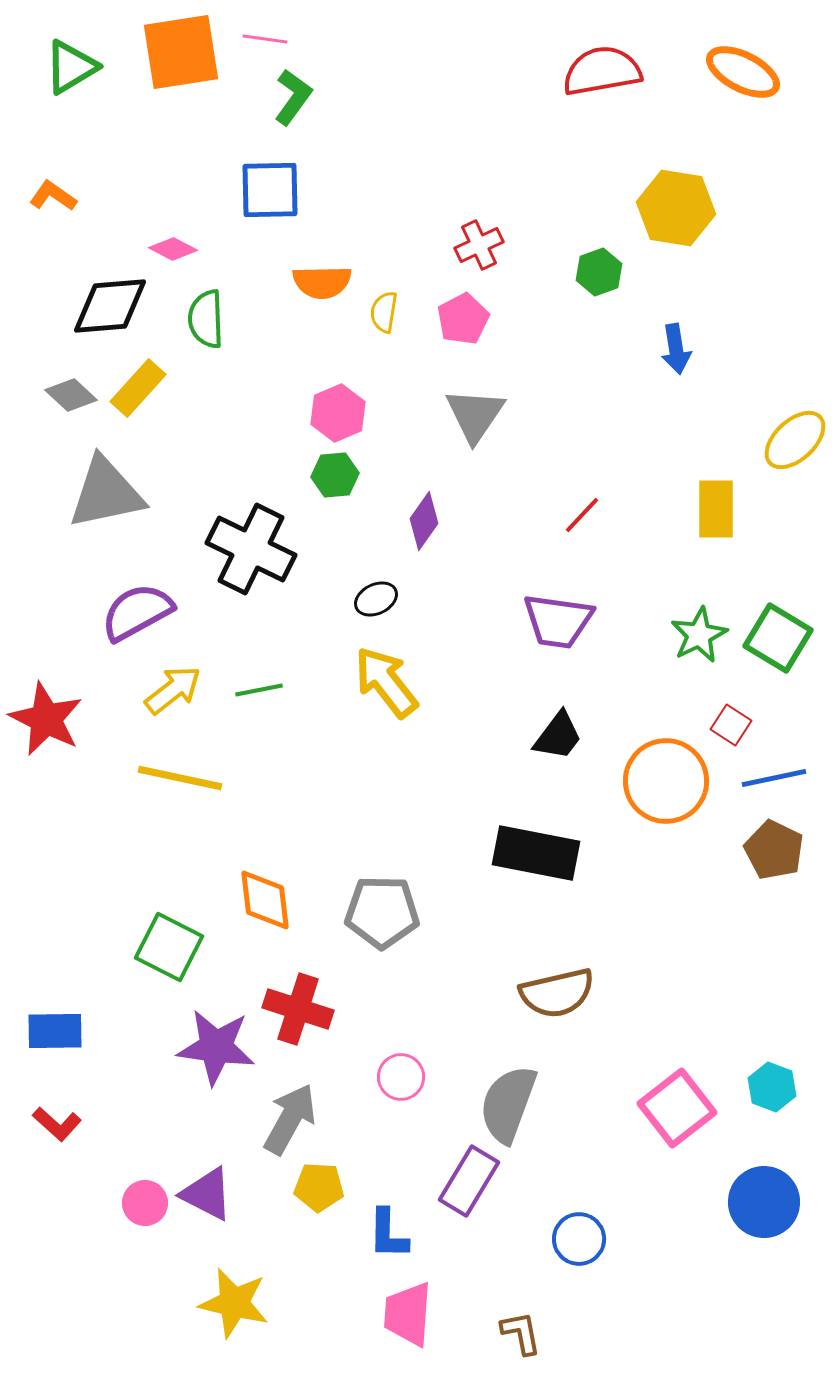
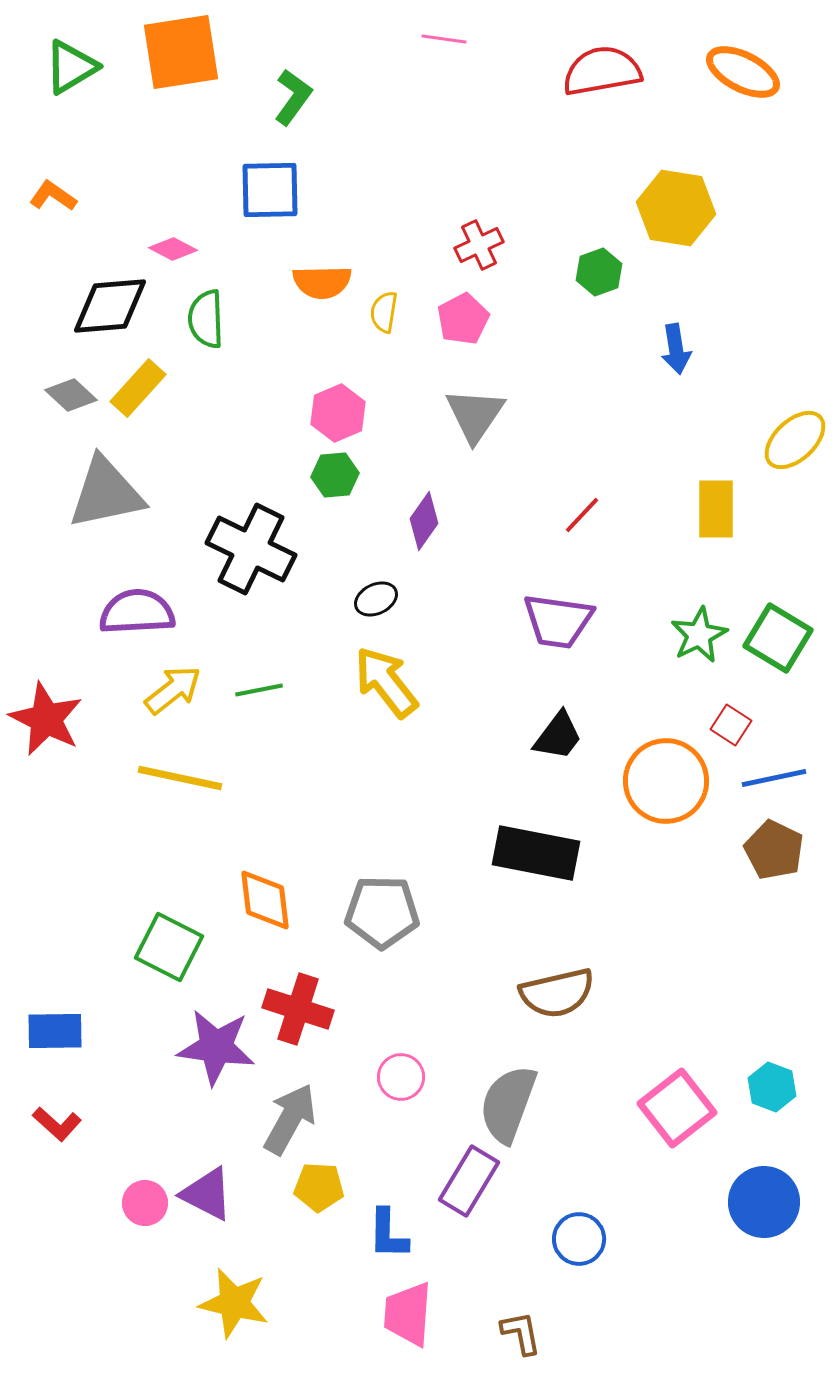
pink line at (265, 39): moved 179 px right
purple semicircle at (137, 612): rotated 26 degrees clockwise
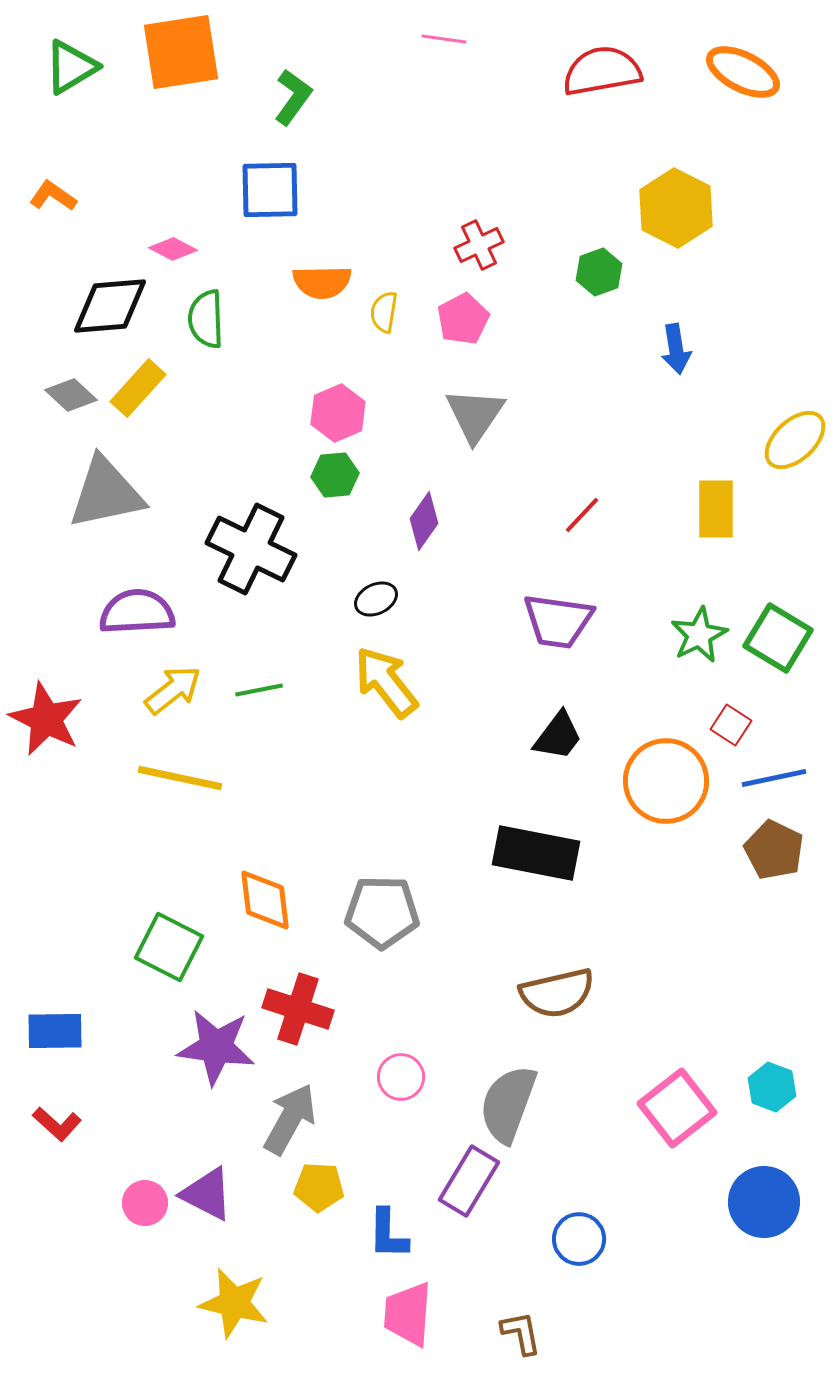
yellow hexagon at (676, 208): rotated 18 degrees clockwise
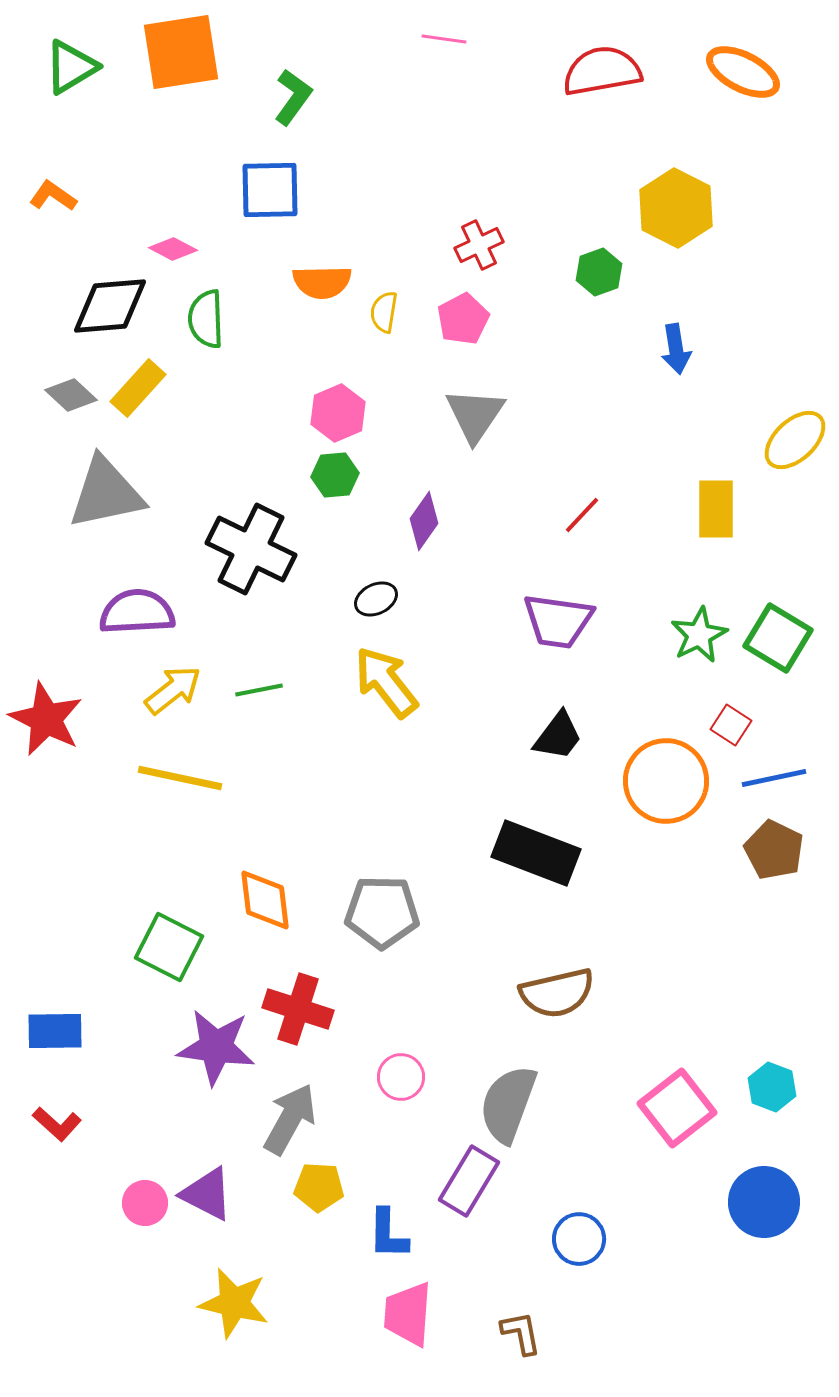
black rectangle at (536, 853): rotated 10 degrees clockwise
